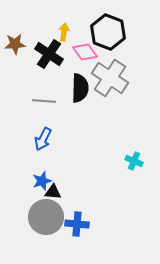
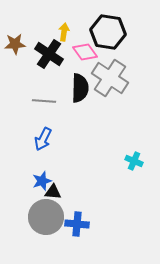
black hexagon: rotated 12 degrees counterclockwise
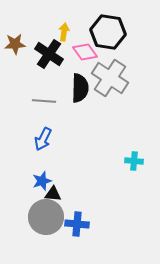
cyan cross: rotated 18 degrees counterclockwise
black triangle: moved 2 px down
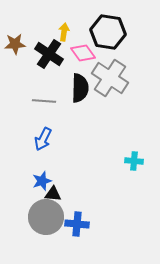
pink diamond: moved 2 px left, 1 px down
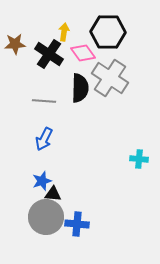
black hexagon: rotated 8 degrees counterclockwise
blue arrow: moved 1 px right
cyan cross: moved 5 px right, 2 px up
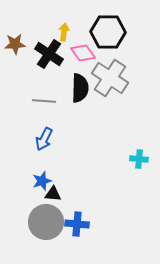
gray circle: moved 5 px down
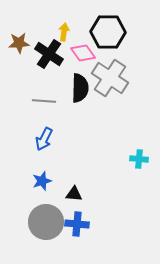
brown star: moved 4 px right, 1 px up
black triangle: moved 21 px right
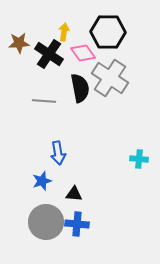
black semicircle: rotated 12 degrees counterclockwise
blue arrow: moved 14 px right, 14 px down; rotated 35 degrees counterclockwise
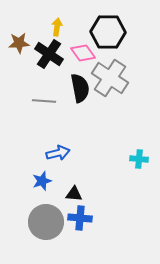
yellow arrow: moved 7 px left, 5 px up
blue arrow: rotated 95 degrees counterclockwise
blue cross: moved 3 px right, 6 px up
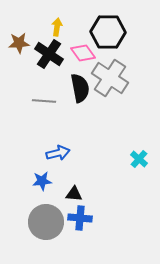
cyan cross: rotated 36 degrees clockwise
blue star: rotated 12 degrees clockwise
